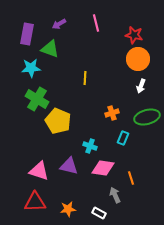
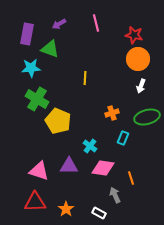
cyan cross: rotated 16 degrees clockwise
purple triangle: rotated 12 degrees counterclockwise
orange star: moved 2 px left; rotated 28 degrees counterclockwise
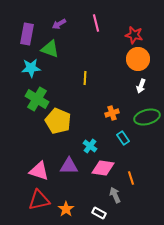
cyan rectangle: rotated 56 degrees counterclockwise
red triangle: moved 4 px right, 2 px up; rotated 10 degrees counterclockwise
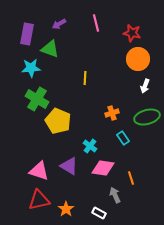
red star: moved 2 px left, 2 px up
white arrow: moved 4 px right
purple triangle: rotated 30 degrees clockwise
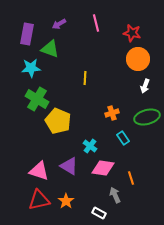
orange star: moved 8 px up
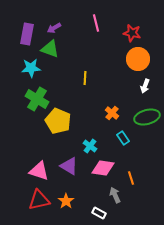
purple arrow: moved 5 px left, 4 px down
orange cross: rotated 32 degrees counterclockwise
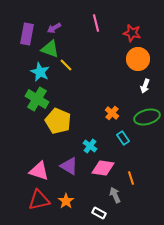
cyan star: moved 9 px right, 4 px down; rotated 30 degrees clockwise
yellow line: moved 19 px left, 13 px up; rotated 48 degrees counterclockwise
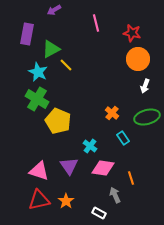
purple arrow: moved 18 px up
green triangle: moved 1 px right; rotated 48 degrees counterclockwise
cyan star: moved 2 px left
purple triangle: rotated 24 degrees clockwise
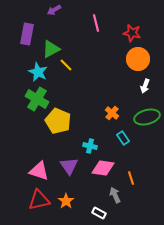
cyan cross: rotated 24 degrees counterclockwise
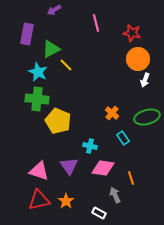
white arrow: moved 6 px up
green cross: rotated 25 degrees counterclockwise
